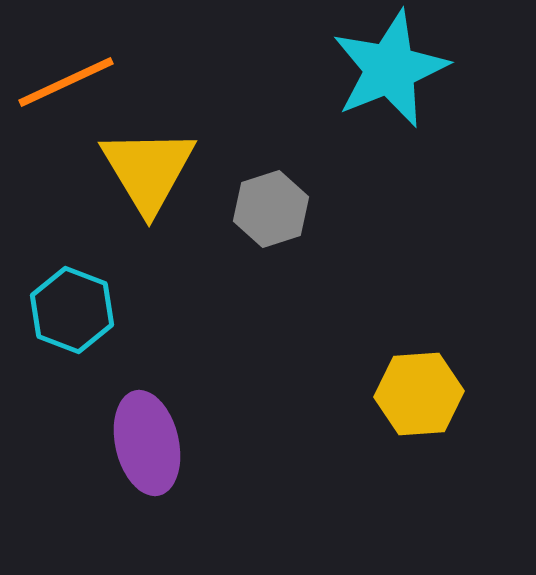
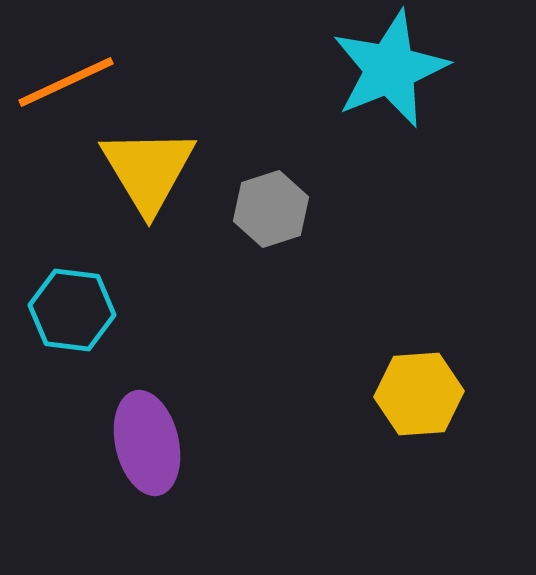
cyan hexagon: rotated 14 degrees counterclockwise
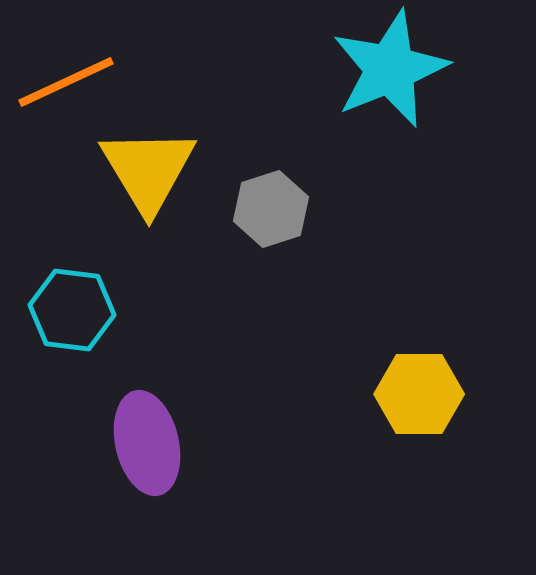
yellow hexagon: rotated 4 degrees clockwise
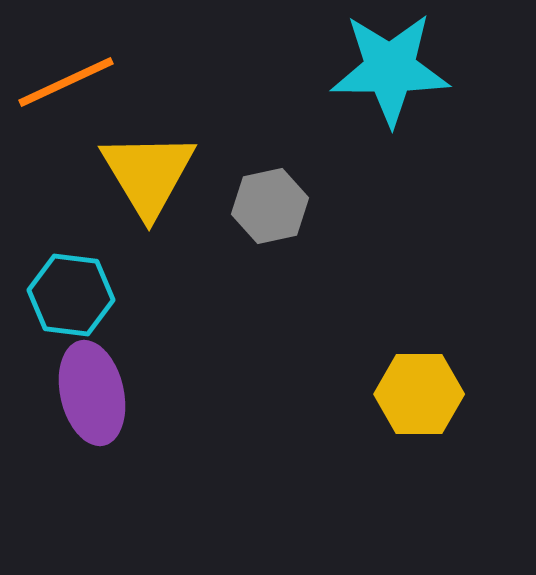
cyan star: rotated 22 degrees clockwise
yellow triangle: moved 4 px down
gray hexagon: moved 1 px left, 3 px up; rotated 6 degrees clockwise
cyan hexagon: moved 1 px left, 15 px up
purple ellipse: moved 55 px left, 50 px up
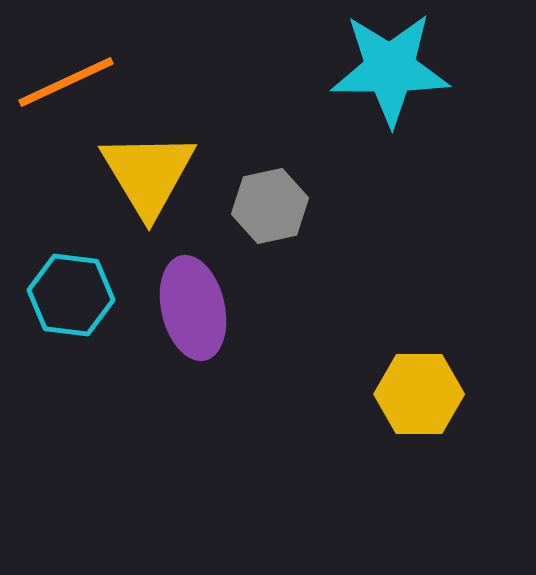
purple ellipse: moved 101 px right, 85 px up
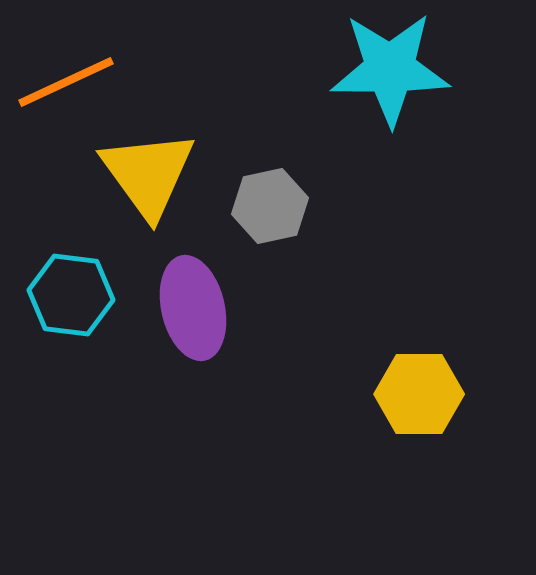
yellow triangle: rotated 5 degrees counterclockwise
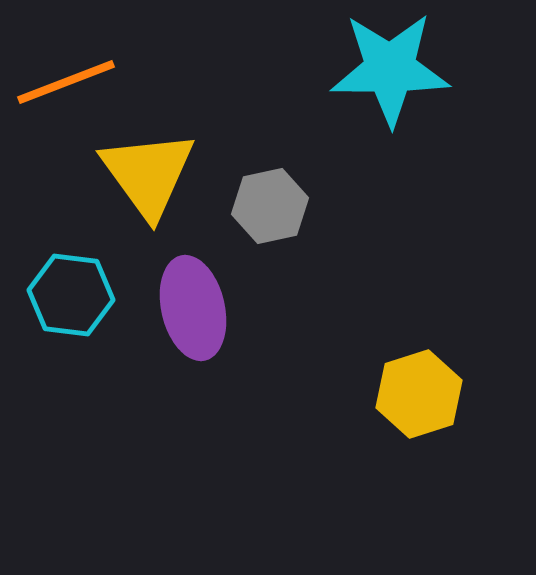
orange line: rotated 4 degrees clockwise
yellow hexagon: rotated 18 degrees counterclockwise
